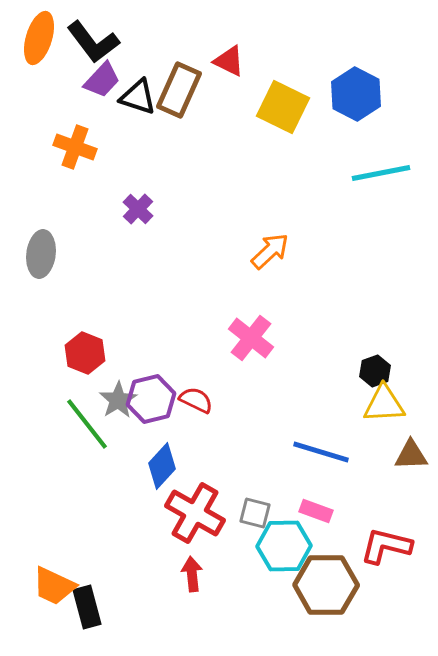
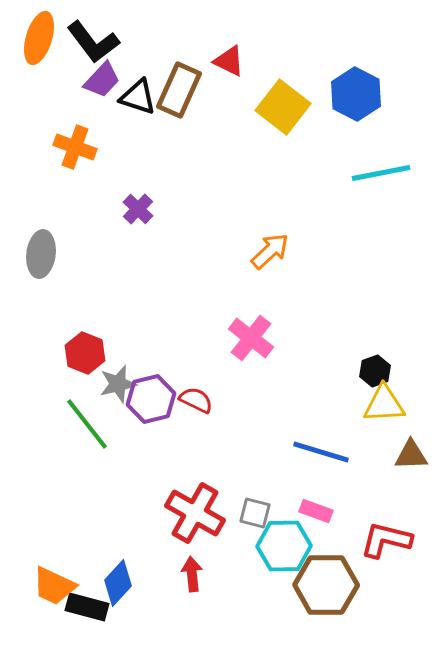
yellow square: rotated 12 degrees clockwise
gray star: moved 16 px up; rotated 18 degrees clockwise
blue diamond: moved 44 px left, 117 px down
red L-shape: moved 6 px up
black rectangle: rotated 60 degrees counterclockwise
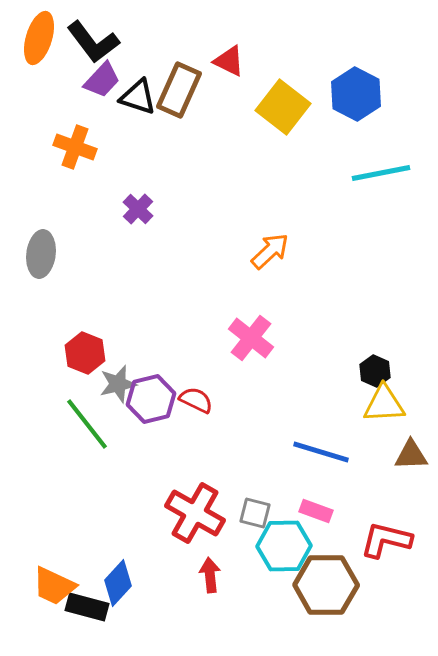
black hexagon: rotated 16 degrees counterclockwise
red arrow: moved 18 px right, 1 px down
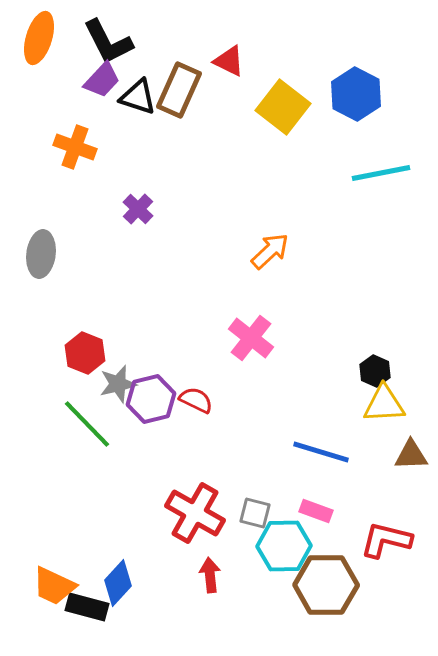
black L-shape: moved 15 px right; rotated 10 degrees clockwise
green line: rotated 6 degrees counterclockwise
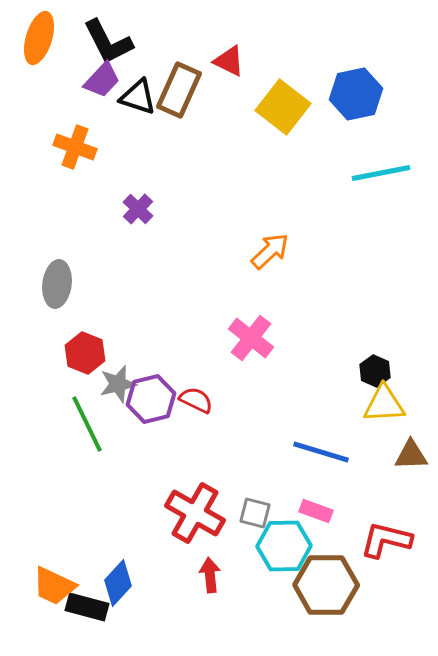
blue hexagon: rotated 21 degrees clockwise
gray ellipse: moved 16 px right, 30 px down
green line: rotated 18 degrees clockwise
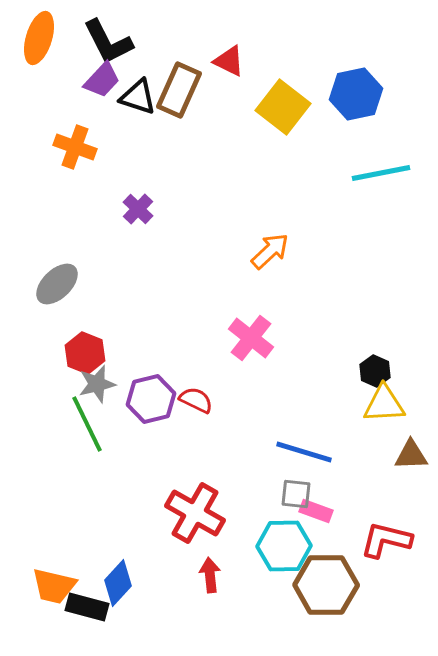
gray ellipse: rotated 39 degrees clockwise
gray star: moved 21 px left
blue line: moved 17 px left
gray square: moved 41 px right, 19 px up; rotated 8 degrees counterclockwise
orange trapezoid: rotated 12 degrees counterclockwise
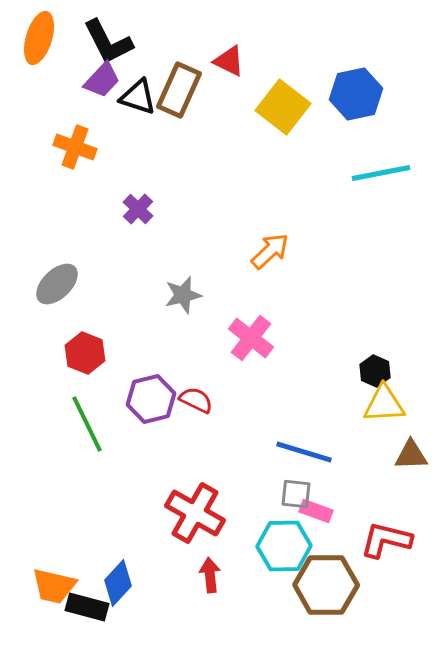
gray star: moved 86 px right, 89 px up
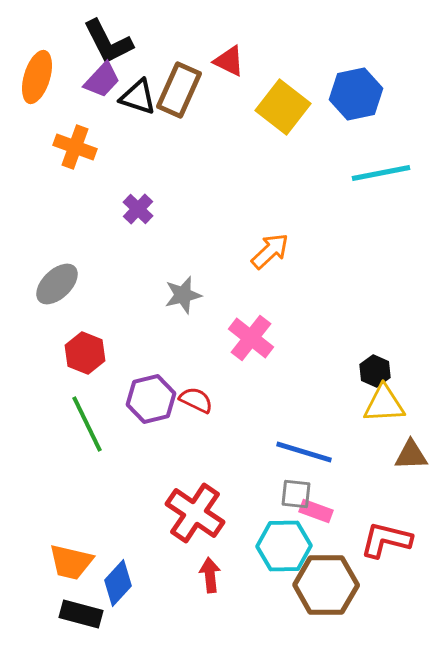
orange ellipse: moved 2 px left, 39 px down
red cross: rotated 4 degrees clockwise
orange trapezoid: moved 17 px right, 24 px up
black rectangle: moved 6 px left, 7 px down
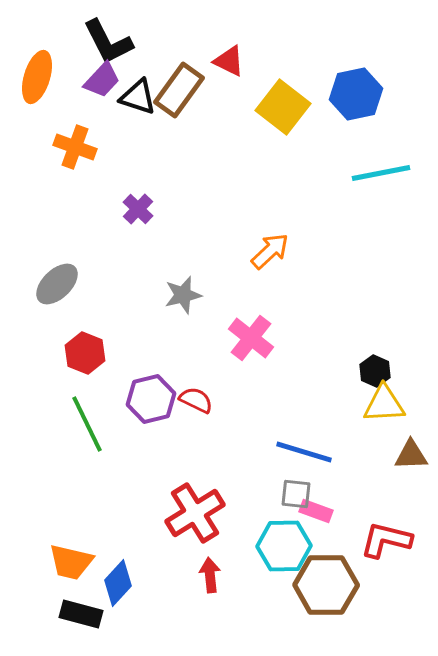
brown rectangle: rotated 12 degrees clockwise
red cross: rotated 24 degrees clockwise
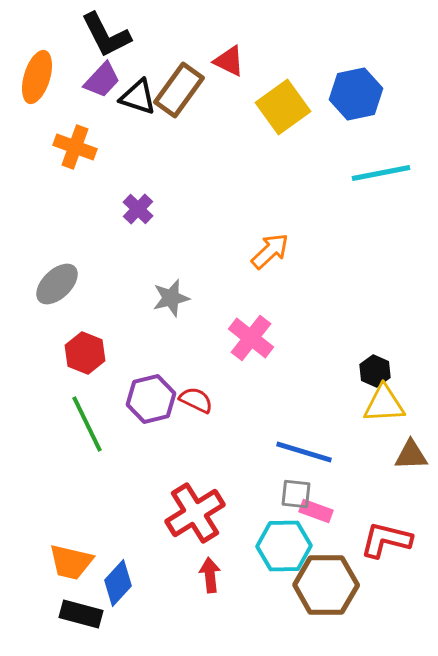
black L-shape: moved 2 px left, 7 px up
yellow square: rotated 16 degrees clockwise
gray star: moved 12 px left, 3 px down
